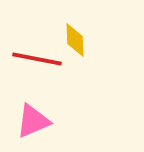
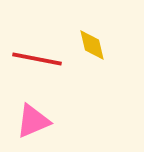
yellow diamond: moved 17 px right, 5 px down; rotated 12 degrees counterclockwise
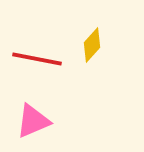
yellow diamond: rotated 56 degrees clockwise
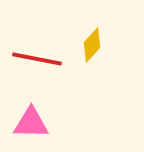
pink triangle: moved 2 px left, 2 px down; rotated 24 degrees clockwise
